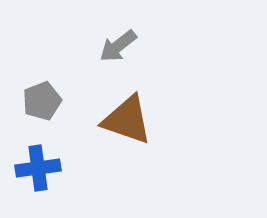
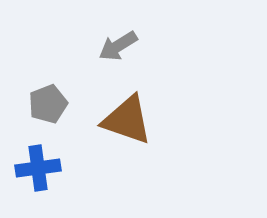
gray arrow: rotated 6 degrees clockwise
gray pentagon: moved 6 px right, 3 px down
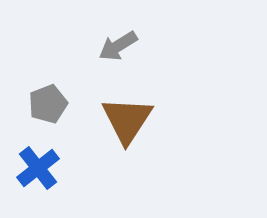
brown triangle: rotated 44 degrees clockwise
blue cross: rotated 30 degrees counterclockwise
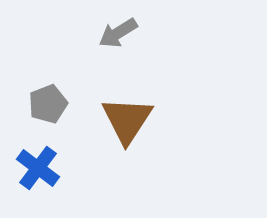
gray arrow: moved 13 px up
blue cross: rotated 15 degrees counterclockwise
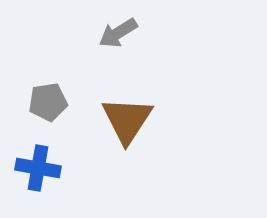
gray pentagon: moved 2 px up; rotated 12 degrees clockwise
blue cross: rotated 27 degrees counterclockwise
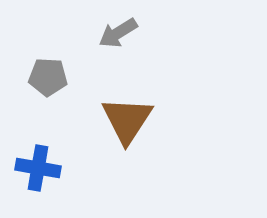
gray pentagon: moved 25 px up; rotated 12 degrees clockwise
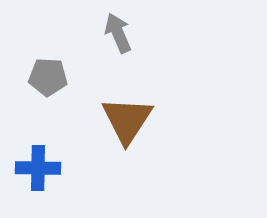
gray arrow: rotated 99 degrees clockwise
blue cross: rotated 9 degrees counterclockwise
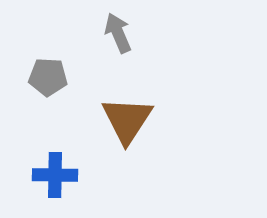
blue cross: moved 17 px right, 7 px down
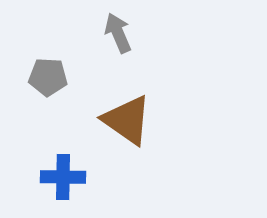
brown triangle: rotated 28 degrees counterclockwise
blue cross: moved 8 px right, 2 px down
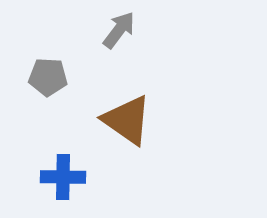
gray arrow: moved 1 px right, 3 px up; rotated 60 degrees clockwise
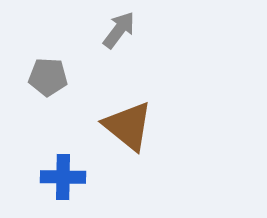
brown triangle: moved 1 px right, 6 px down; rotated 4 degrees clockwise
